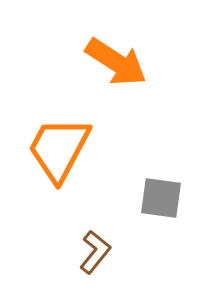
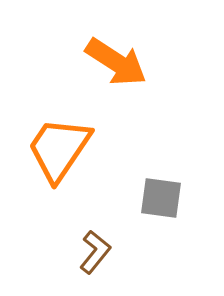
orange trapezoid: rotated 6 degrees clockwise
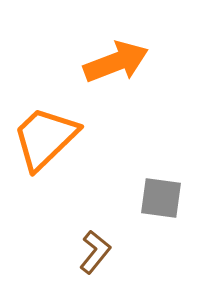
orange arrow: rotated 54 degrees counterclockwise
orange trapezoid: moved 14 px left, 11 px up; rotated 12 degrees clockwise
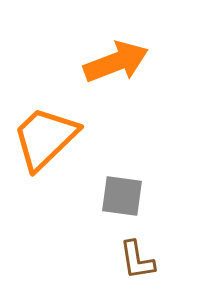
gray square: moved 39 px left, 2 px up
brown L-shape: moved 42 px right, 8 px down; rotated 132 degrees clockwise
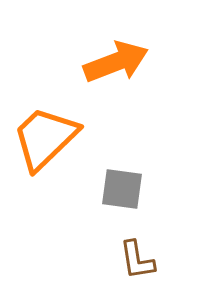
gray square: moved 7 px up
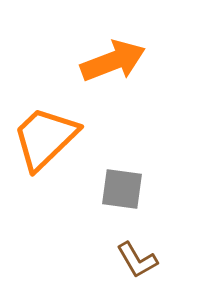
orange arrow: moved 3 px left, 1 px up
brown L-shape: rotated 21 degrees counterclockwise
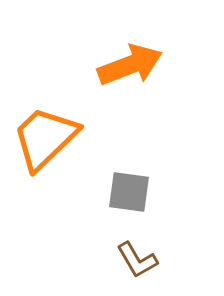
orange arrow: moved 17 px right, 4 px down
gray square: moved 7 px right, 3 px down
